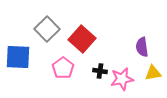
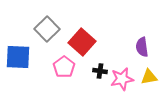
red square: moved 3 px down
pink pentagon: moved 1 px right, 1 px up
yellow triangle: moved 4 px left, 4 px down
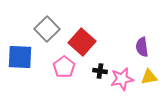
blue square: moved 2 px right
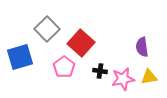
red square: moved 1 px left, 1 px down
blue square: rotated 20 degrees counterclockwise
pink star: moved 1 px right
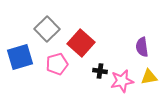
pink pentagon: moved 7 px left, 3 px up; rotated 20 degrees clockwise
pink star: moved 1 px left, 2 px down
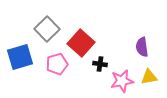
black cross: moved 7 px up
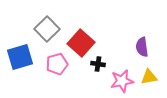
black cross: moved 2 px left
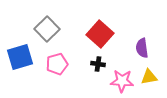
red square: moved 19 px right, 9 px up
purple semicircle: moved 1 px down
pink star: rotated 15 degrees clockwise
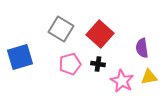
gray square: moved 14 px right; rotated 15 degrees counterclockwise
pink pentagon: moved 13 px right
pink star: rotated 25 degrees clockwise
